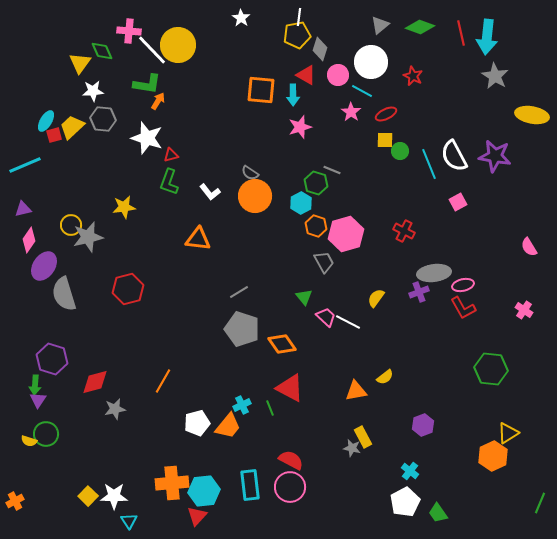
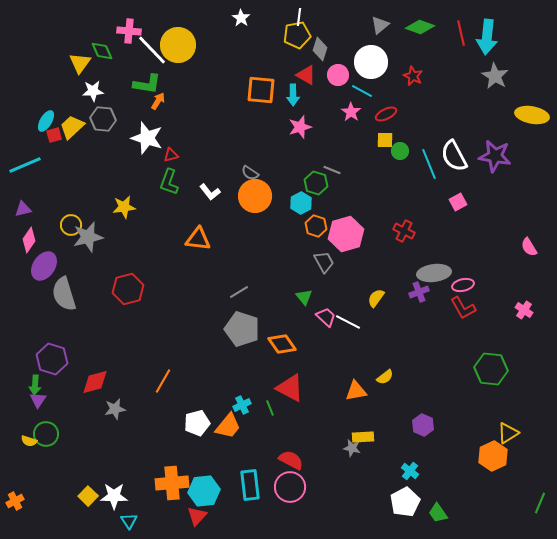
purple hexagon at (423, 425): rotated 15 degrees counterclockwise
yellow rectangle at (363, 437): rotated 65 degrees counterclockwise
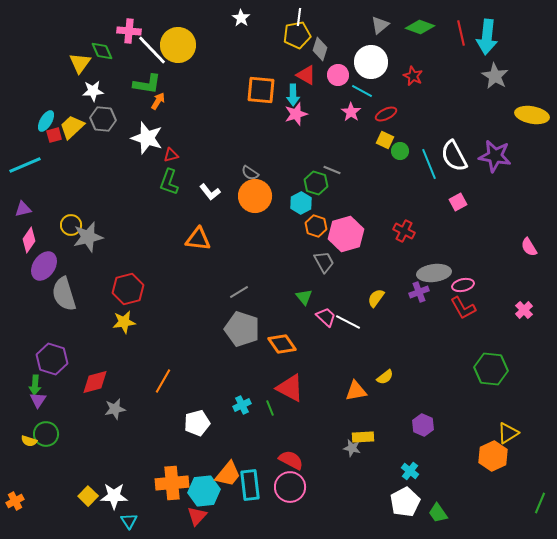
pink star at (300, 127): moved 4 px left, 13 px up
yellow square at (385, 140): rotated 24 degrees clockwise
yellow star at (124, 207): moved 115 px down
pink cross at (524, 310): rotated 12 degrees clockwise
orange trapezoid at (228, 426): moved 48 px down
